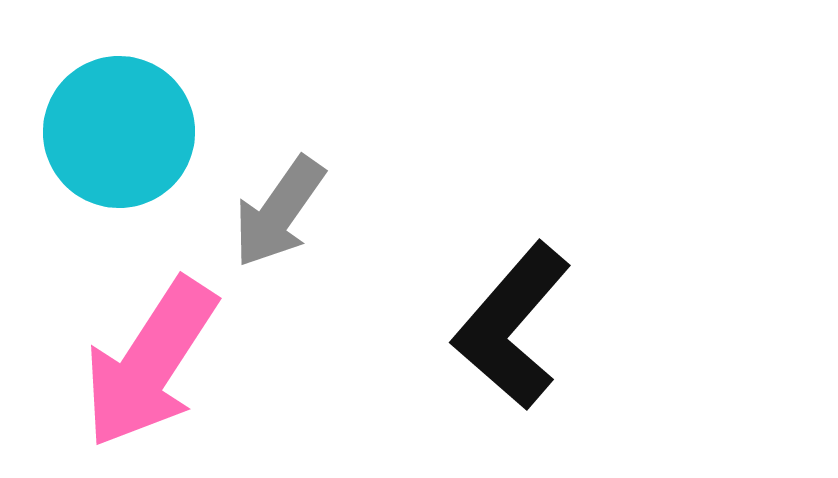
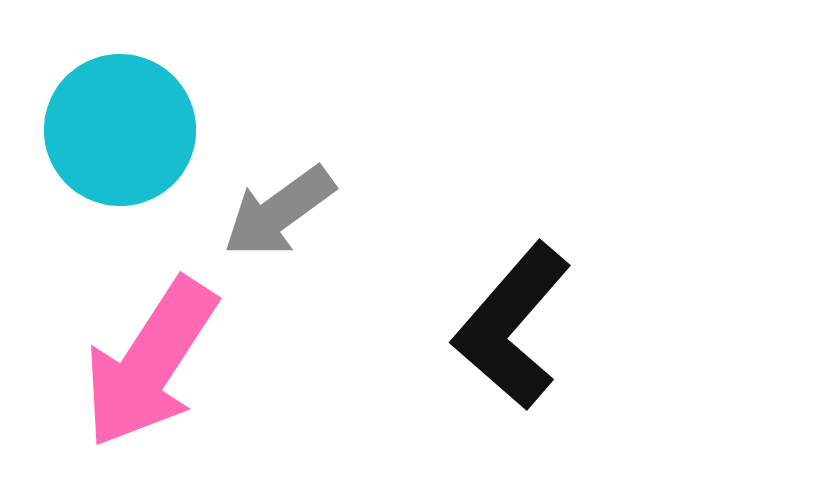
cyan circle: moved 1 px right, 2 px up
gray arrow: rotated 19 degrees clockwise
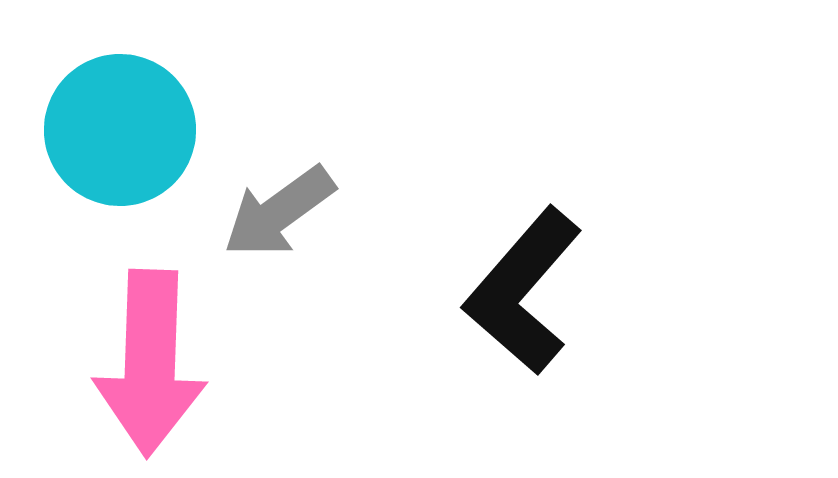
black L-shape: moved 11 px right, 35 px up
pink arrow: rotated 31 degrees counterclockwise
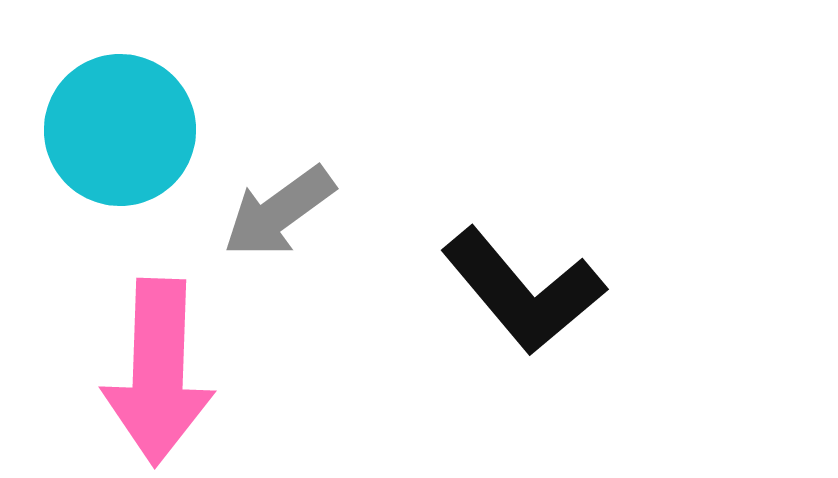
black L-shape: rotated 81 degrees counterclockwise
pink arrow: moved 8 px right, 9 px down
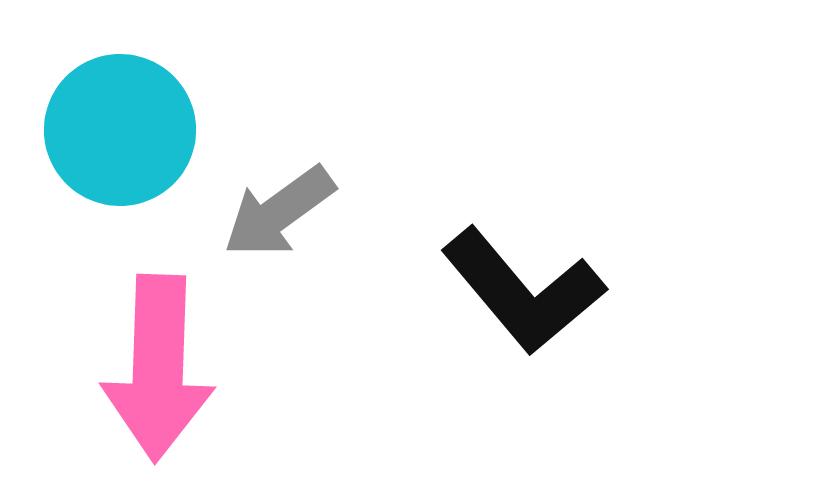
pink arrow: moved 4 px up
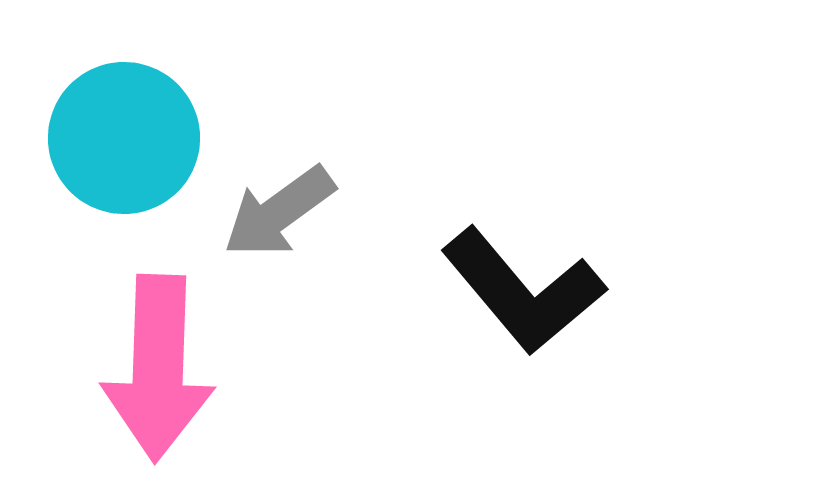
cyan circle: moved 4 px right, 8 px down
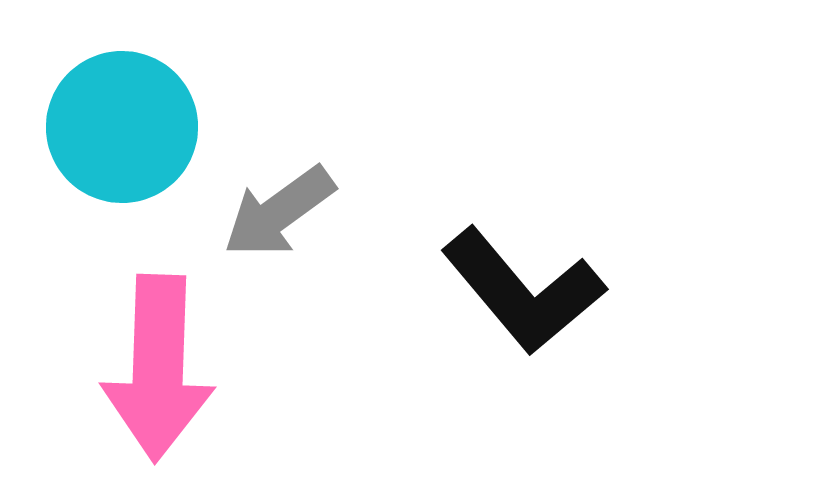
cyan circle: moved 2 px left, 11 px up
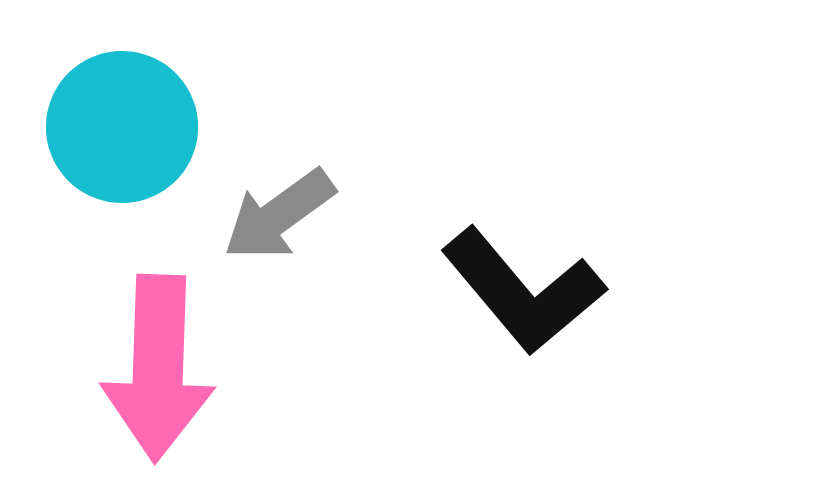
gray arrow: moved 3 px down
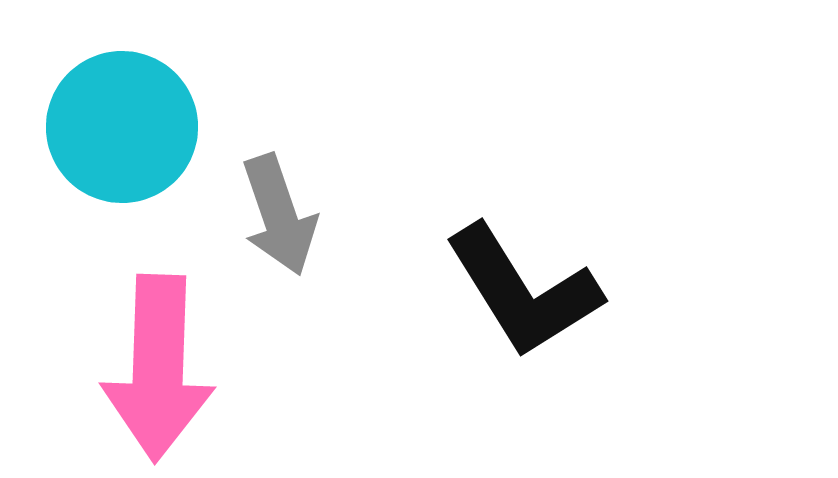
gray arrow: rotated 73 degrees counterclockwise
black L-shape: rotated 8 degrees clockwise
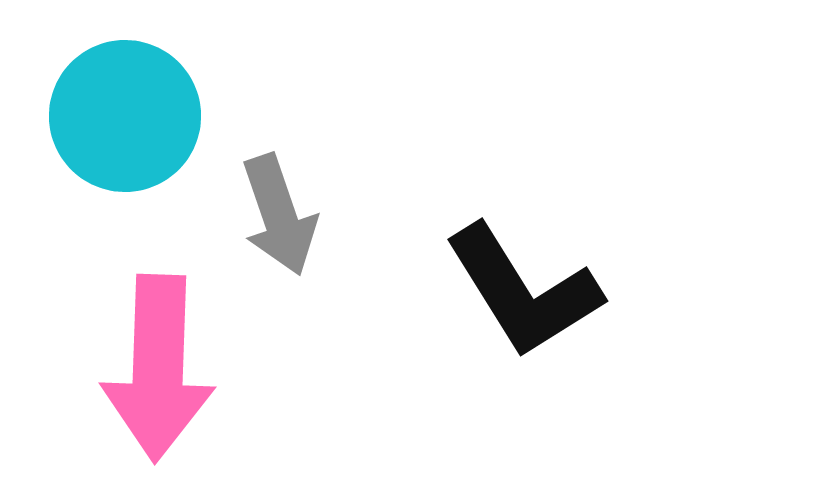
cyan circle: moved 3 px right, 11 px up
